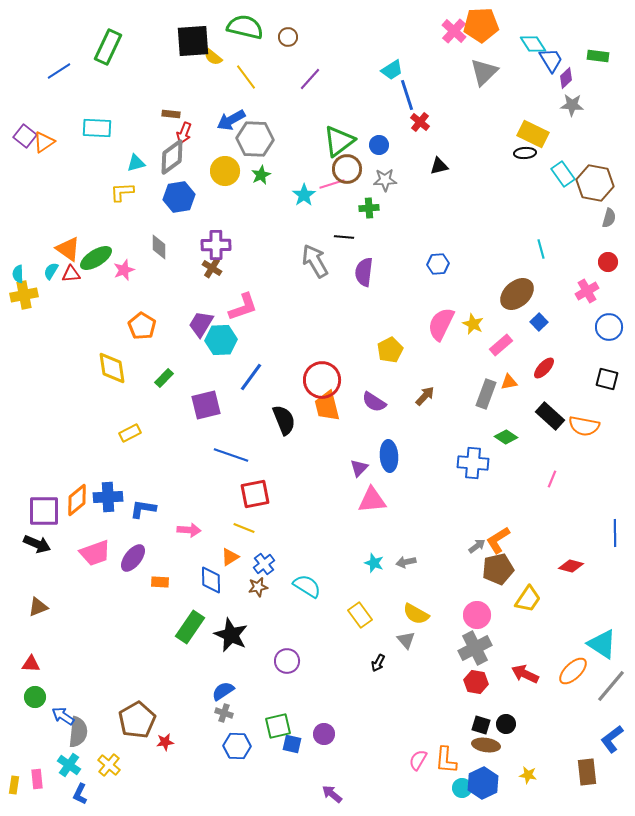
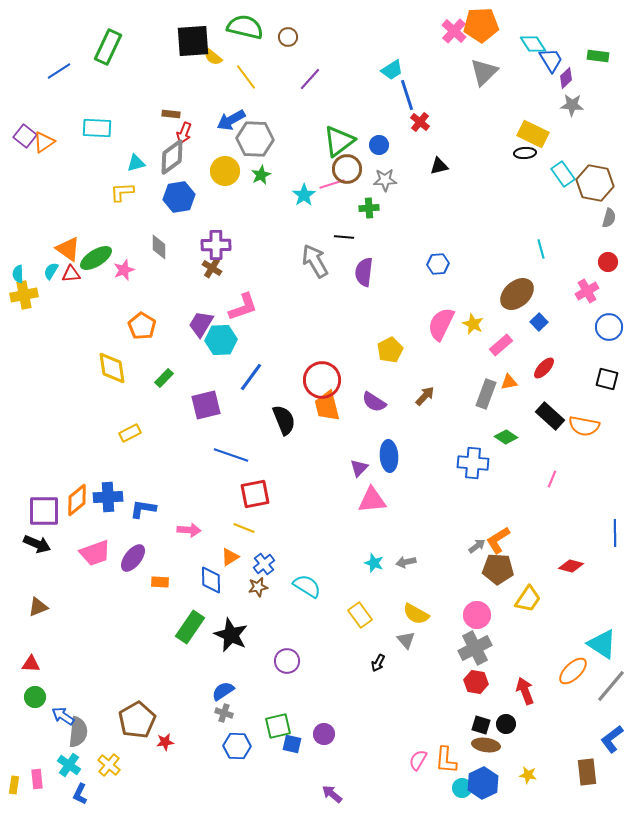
brown pentagon at (498, 569): rotated 16 degrees clockwise
red arrow at (525, 674): moved 17 px down; rotated 44 degrees clockwise
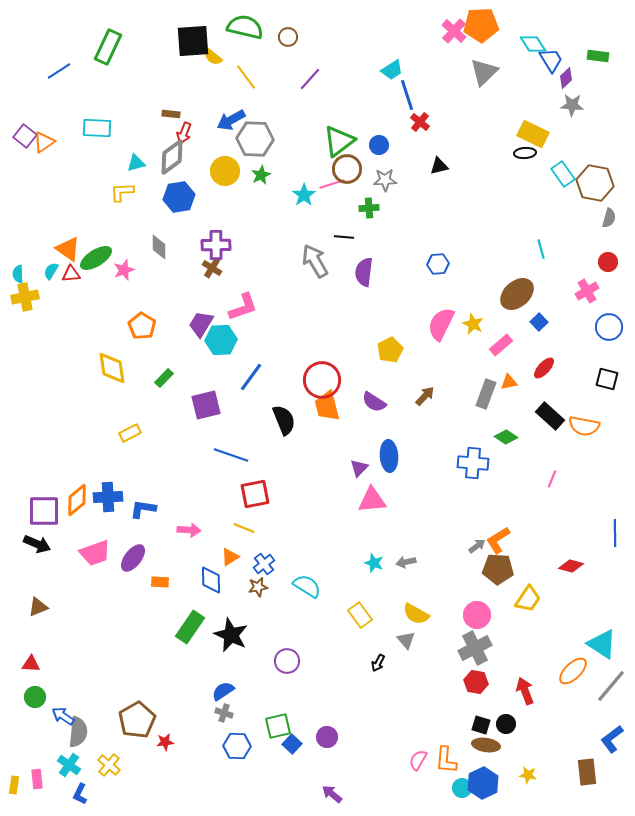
yellow cross at (24, 295): moved 1 px right, 2 px down
purple circle at (324, 734): moved 3 px right, 3 px down
blue square at (292, 744): rotated 30 degrees clockwise
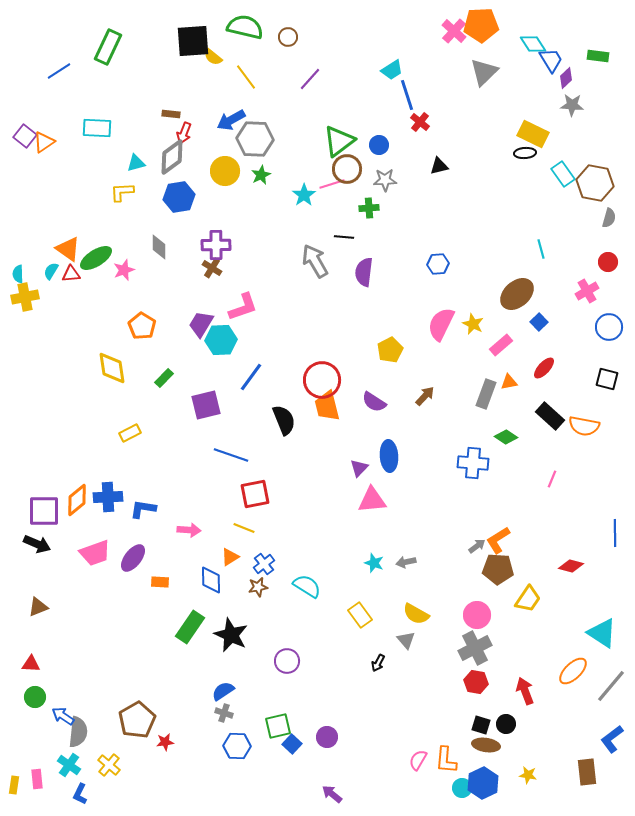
cyan triangle at (602, 644): moved 11 px up
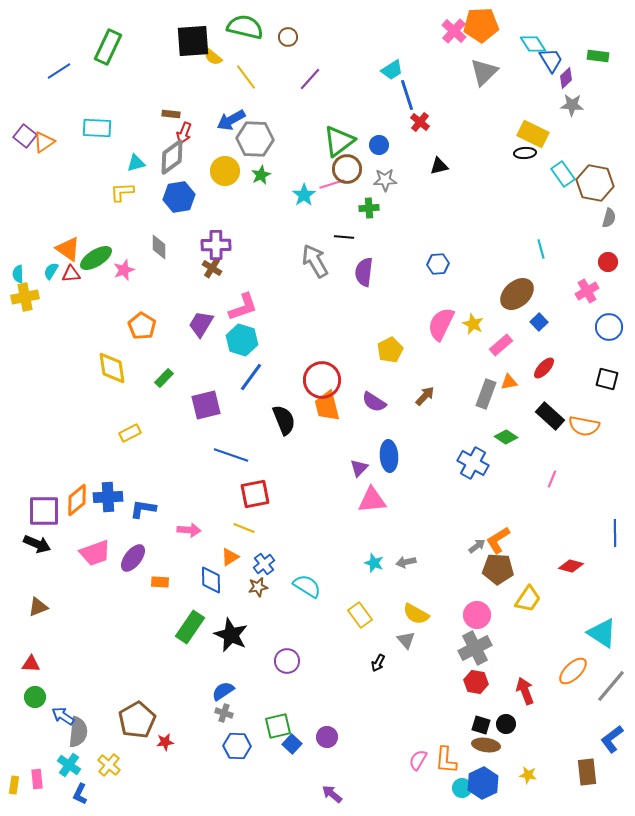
cyan hexagon at (221, 340): moved 21 px right; rotated 20 degrees clockwise
blue cross at (473, 463): rotated 24 degrees clockwise
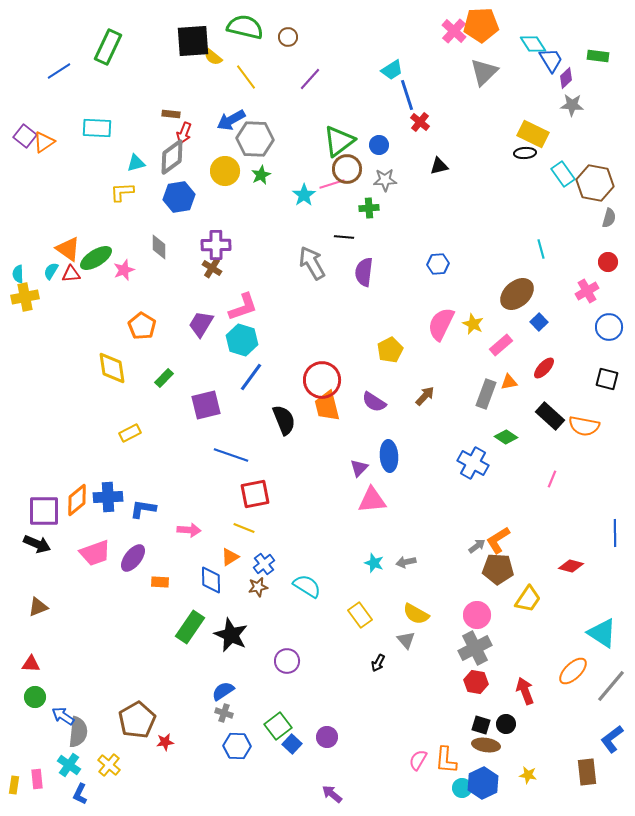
gray arrow at (315, 261): moved 3 px left, 2 px down
green square at (278, 726): rotated 24 degrees counterclockwise
